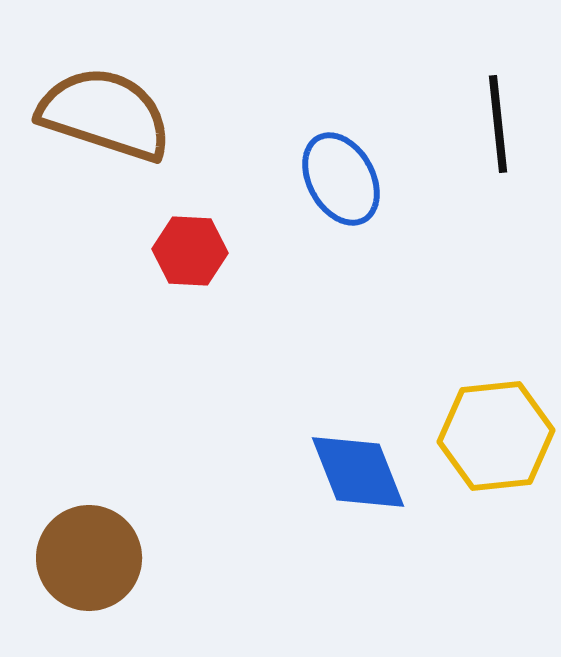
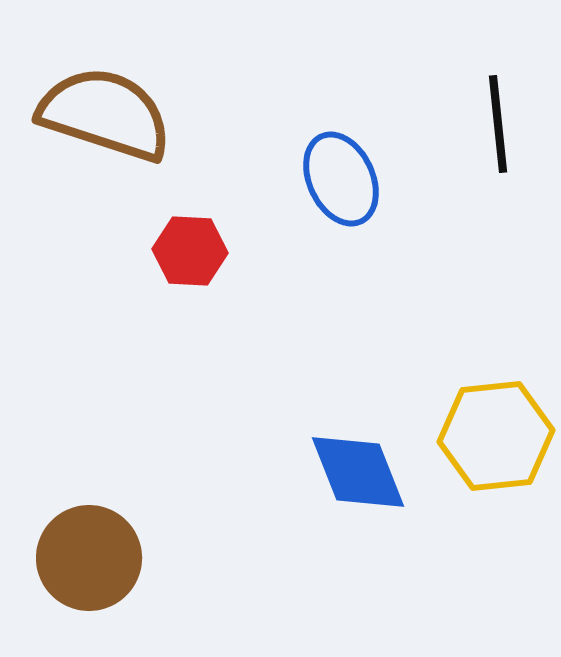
blue ellipse: rotated 4 degrees clockwise
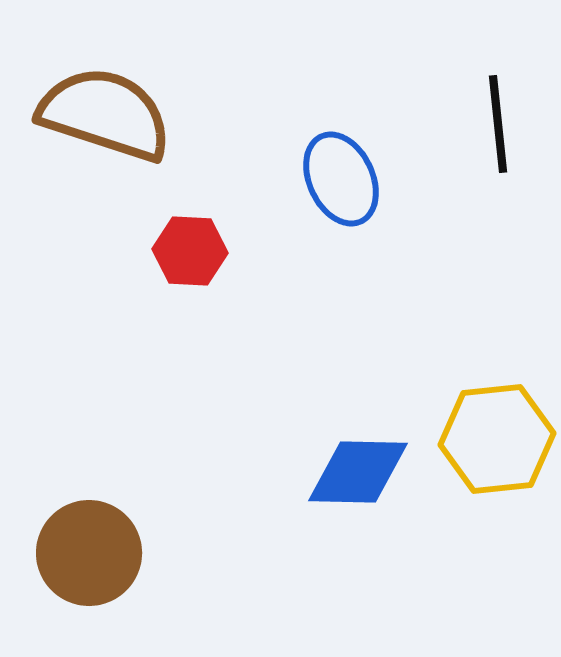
yellow hexagon: moved 1 px right, 3 px down
blue diamond: rotated 67 degrees counterclockwise
brown circle: moved 5 px up
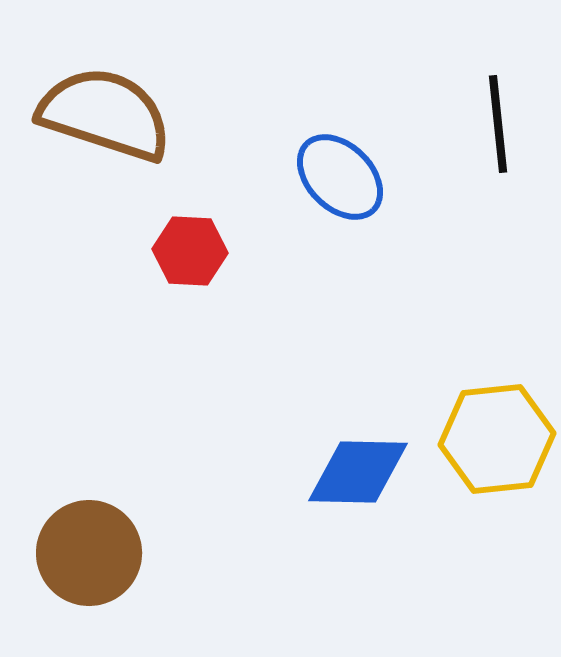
blue ellipse: moved 1 px left, 2 px up; rotated 20 degrees counterclockwise
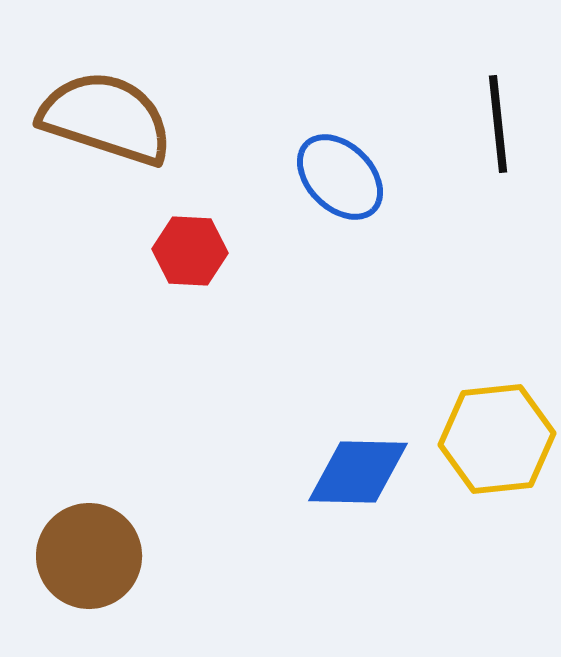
brown semicircle: moved 1 px right, 4 px down
brown circle: moved 3 px down
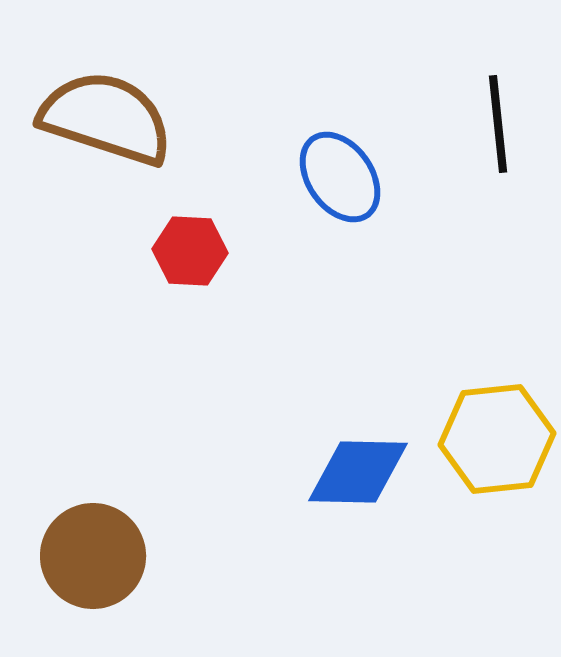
blue ellipse: rotated 10 degrees clockwise
brown circle: moved 4 px right
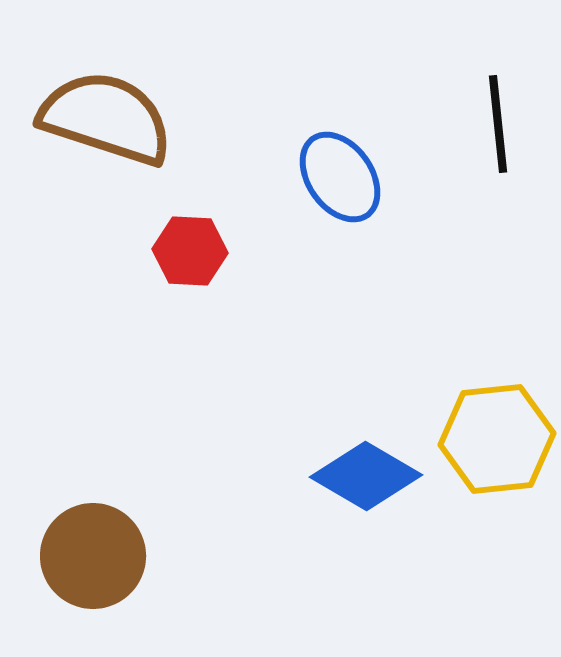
blue diamond: moved 8 px right, 4 px down; rotated 29 degrees clockwise
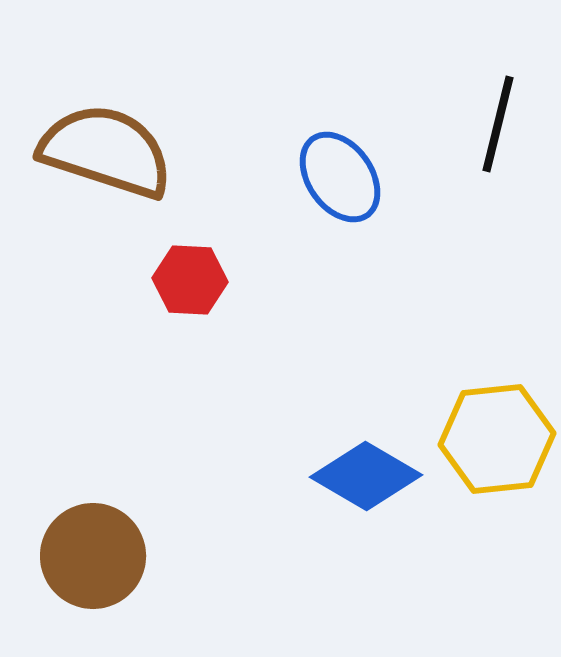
brown semicircle: moved 33 px down
black line: rotated 20 degrees clockwise
red hexagon: moved 29 px down
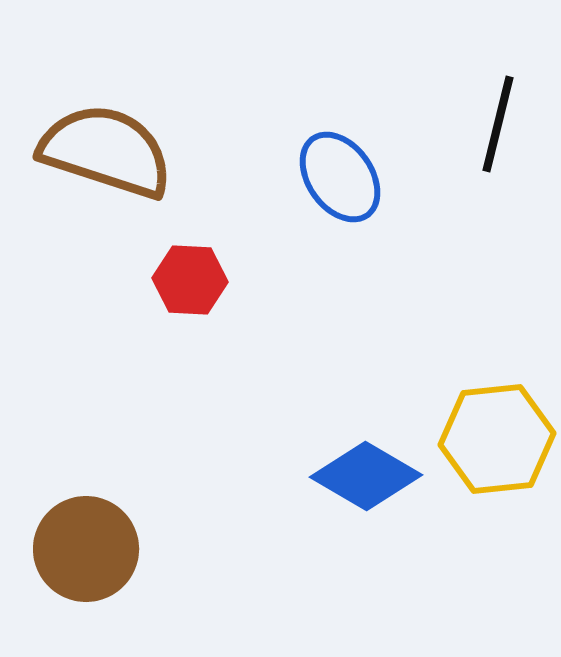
brown circle: moved 7 px left, 7 px up
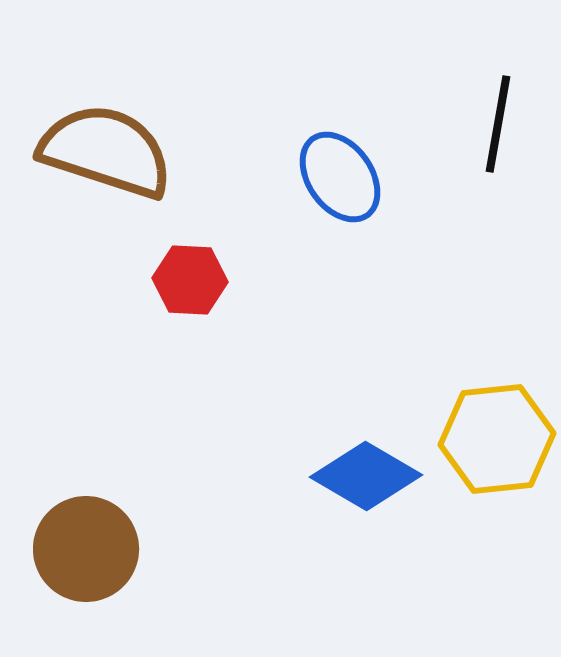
black line: rotated 4 degrees counterclockwise
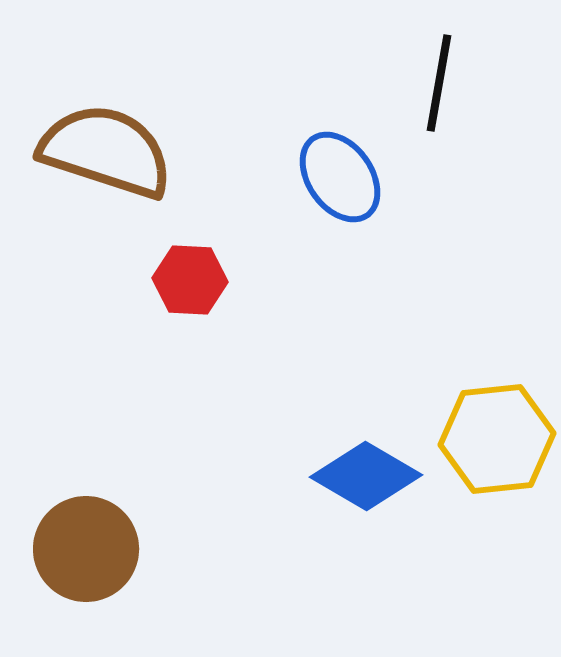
black line: moved 59 px left, 41 px up
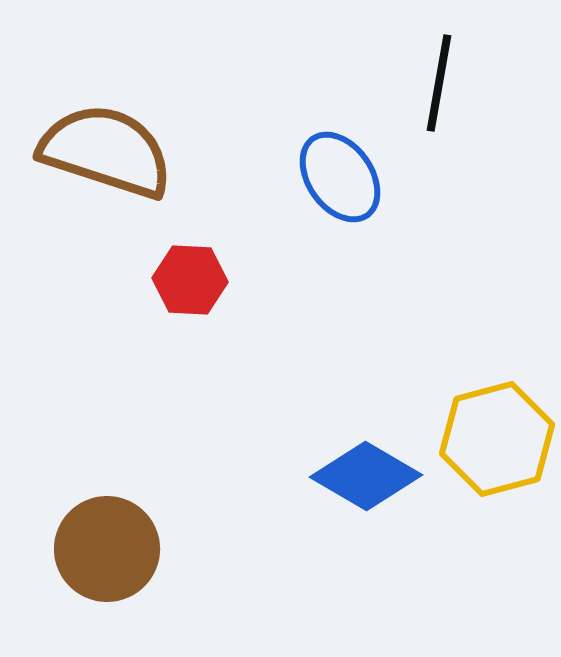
yellow hexagon: rotated 9 degrees counterclockwise
brown circle: moved 21 px right
